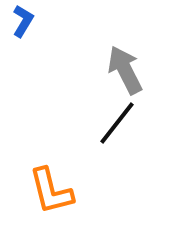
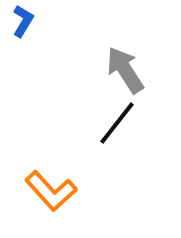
gray arrow: rotated 6 degrees counterclockwise
orange L-shape: rotated 28 degrees counterclockwise
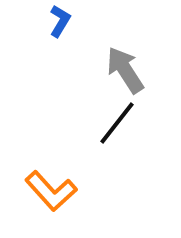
blue L-shape: moved 37 px right
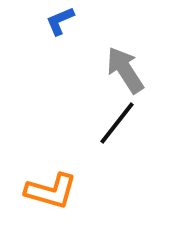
blue L-shape: rotated 144 degrees counterclockwise
orange L-shape: rotated 32 degrees counterclockwise
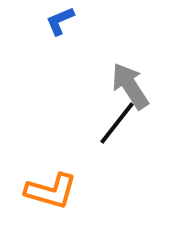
gray arrow: moved 5 px right, 16 px down
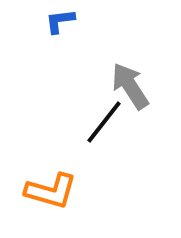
blue L-shape: rotated 16 degrees clockwise
black line: moved 13 px left, 1 px up
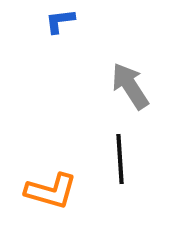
black line: moved 16 px right, 37 px down; rotated 42 degrees counterclockwise
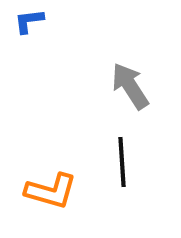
blue L-shape: moved 31 px left
black line: moved 2 px right, 3 px down
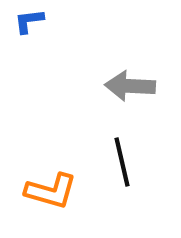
gray arrow: rotated 54 degrees counterclockwise
black line: rotated 9 degrees counterclockwise
